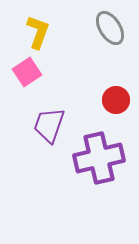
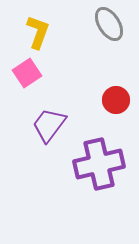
gray ellipse: moved 1 px left, 4 px up
pink square: moved 1 px down
purple trapezoid: rotated 18 degrees clockwise
purple cross: moved 6 px down
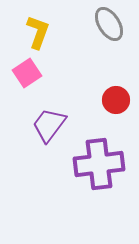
purple cross: rotated 6 degrees clockwise
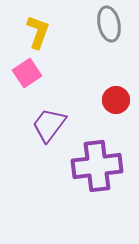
gray ellipse: rotated 20 degrees clockwise
purple cross: moved 2 px left, 2 px down
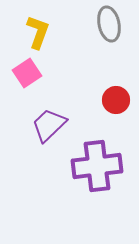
purple trapezoid: rotated 9 degrees clockwise
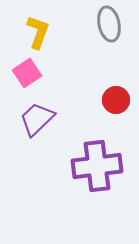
purple trapezoid: moved 12 px left, 6 px up
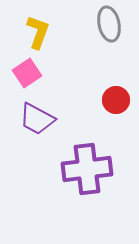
purple trapezoid: rotated 108 degrees counterclockwise
purple cross: moved 10 px left, 3 px down
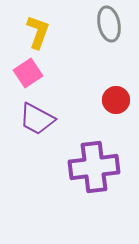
pink square: moved 1 px right
purple cross: moved 7 px right, 2 px up
